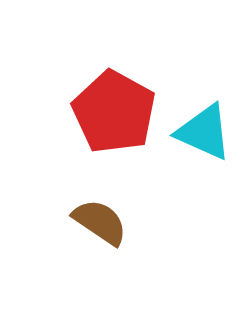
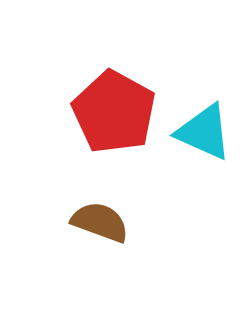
brown semicircle: rotated 14 degrees counterclockwise
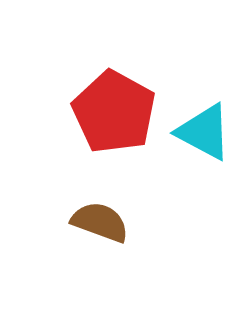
cyan triangle: rotated 4 degrees clockwise
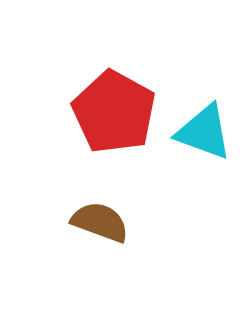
cyan triangle: rotated 8 degrees counterclockwise
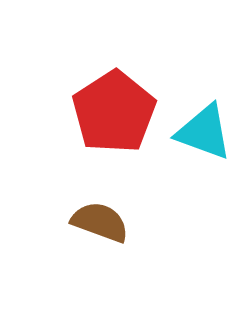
red pentagon: rotated 10 degrees clockwise
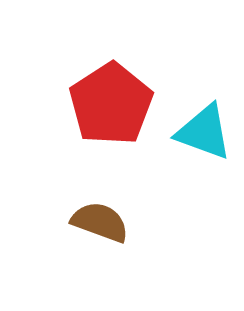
red pentagon: moved 3 px left, 8 px up
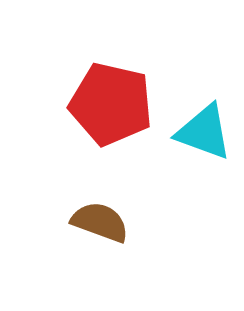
red pentagon: rotated 26 degrees counterclockwise
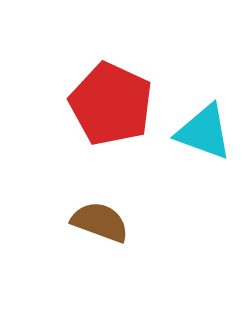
red pentagon: rotated 12 degrees clockwise
